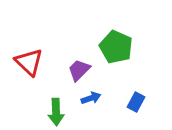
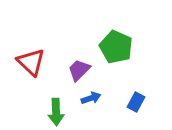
red triangle: moved 2 px right
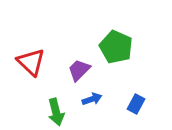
blue arrow: moved 1 px right, 1 px down
blue rectangle: moved 2 px down
green arrow: rotated 12 degrees counterclockwise
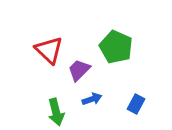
red triangle: moved 18 px right, 12 px up
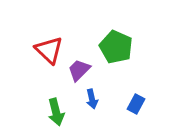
blue arrow: rotated 96 degrees clockwise
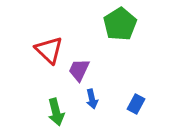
green pentagon: moved 4 px right, 23 px up; rotated 16 degrees clockwise
purple trapezoid: rotated 20 degrees counterclockwise
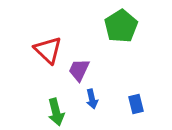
green pentagon: moved 1 px right, 2 px down
red triangle: moved 1 px left
blue rectangle: rotated 42 degrees counterclockwise
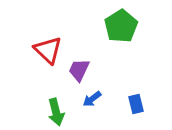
blue arrow: rotated 66 degrees clockwise
